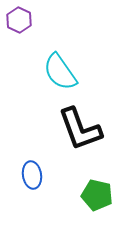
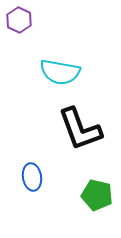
cyan semicircle: rotated 45 degrees counterclockwise
blue ellipse: moved 2 px down
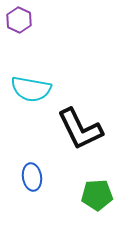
cyan semicircle: moved 29 px left, 17 px down
black L-shape: rotated 6 degrees counterclockwise
green pentagon: rotated 16 degrees counterclockwise
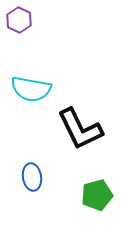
green pentagon: rotated 12 degrees counterclockwise
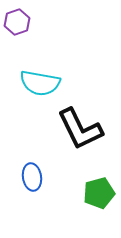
purple hexagon: moved 2 px left, 2 px down; rotated 15 degrees clockwise
cyan semicircle: moved 9 px right, 6 px up
green pentagon: moved 2 px right, 2 px up
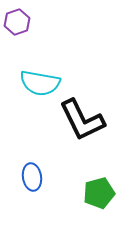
black L-shape: moved 2 px right, 9 px up
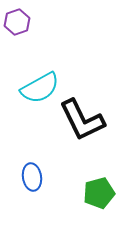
cyan semicircle: moved 5 px down; rotated 39 degrees counterclockwise
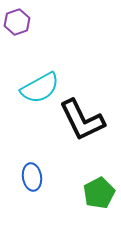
green pentagon: rotated 12 degrees counterclockwise
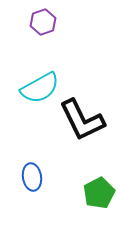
purple hexagon: moved 26 px right
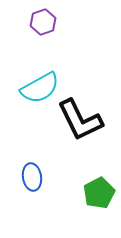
black L-shape: moved 2 px left
